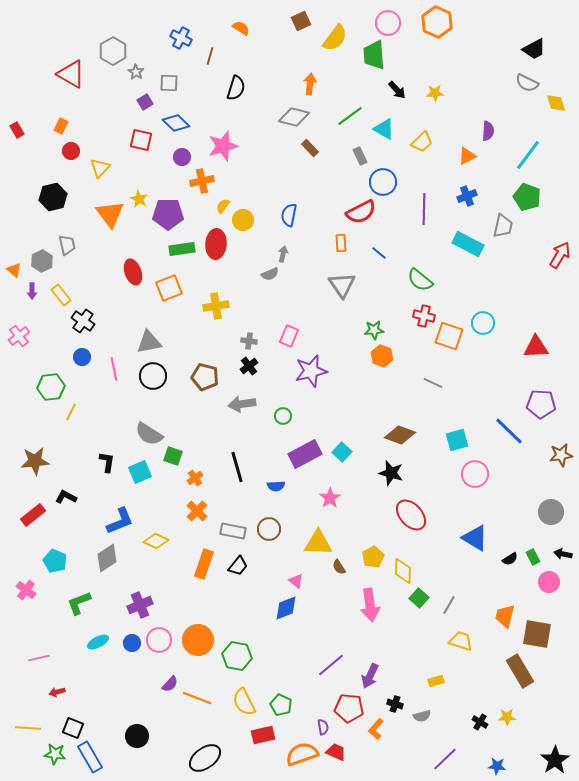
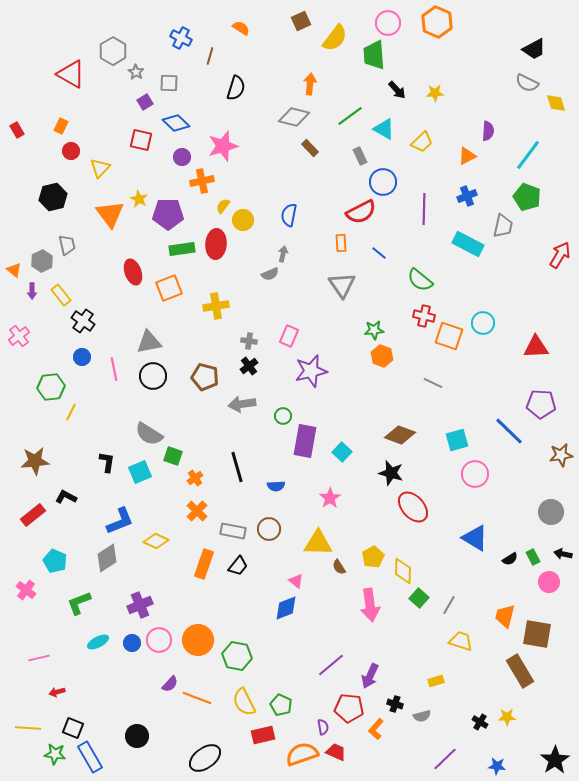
purple rectangle at (305, 454): moved 13 px up; rotated 52 degrees counterclockwise
red ellipse at (411, 515): moved 2 px right, 8 px up
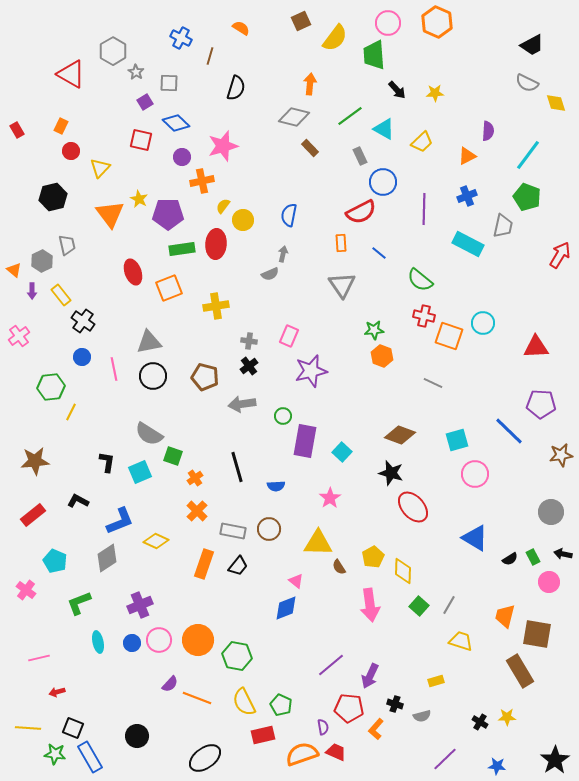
black trapezoid at (534, 49): moved 2 px left, 4 px up
black L-shape at (66, 497): moved 12 px right, 4 px down
green square at (419, 598): moved 8 px down
cyan ellipse at (98, 642): rotated 75 degrees counterclockwise
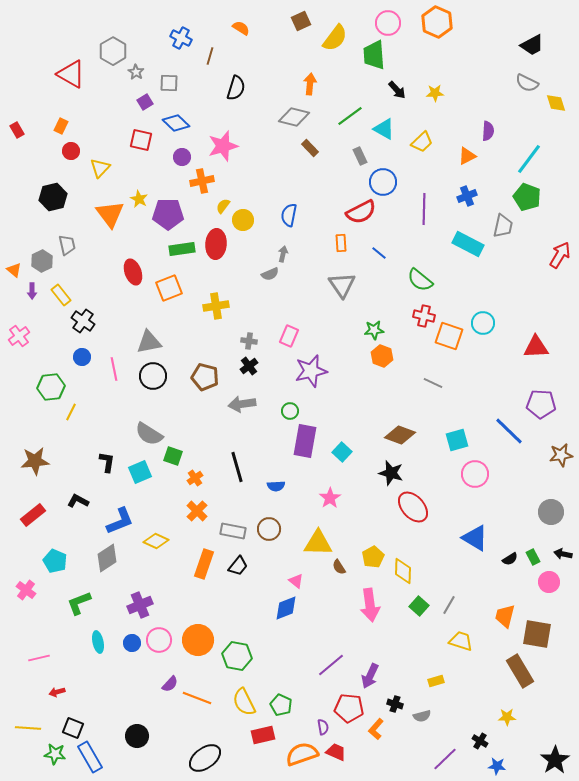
cyan line at (528, 155): moved 1 px right, 4 px down
green circle at (283, 416): moved 7 px right, 5 px up
black cross at (480, 722): moved 19 px down
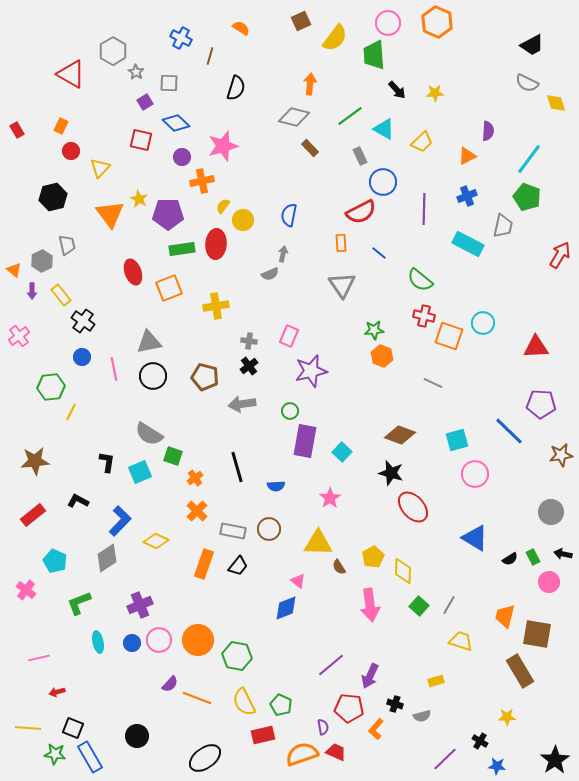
blue L-shape at (120, 521): rotated 24 degrees counterclockwise
pink triangle at (296, 581): moved 2 px right
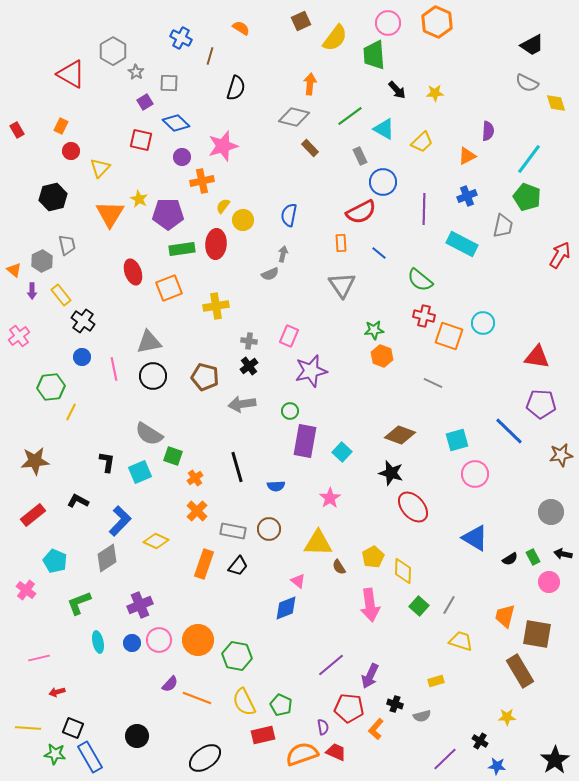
orange triangle at (110, 214): rotated 8 degrees clockwise
cyan rectangle at (468, 244): moved 6 px left
red triangle at (536, 347): moved 1 px right, 10 px down; rotated 12 degrees clockwise
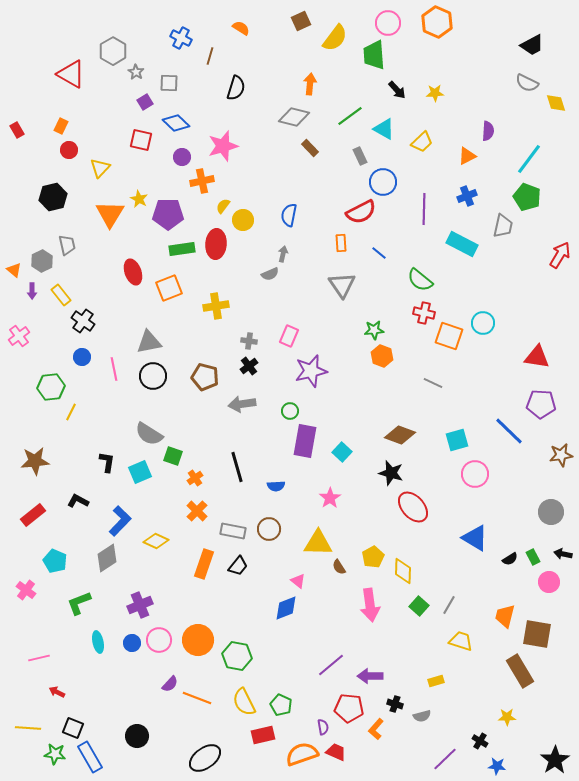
red circle at (71, 151): moved 2 px left, 1 px up
red cross at (424, 316): moved 3 px up
purple arrow at (370, 676): rotated 65 degrees clockwise
red arrow at (57, 692): rotated 42 degrees clockwise
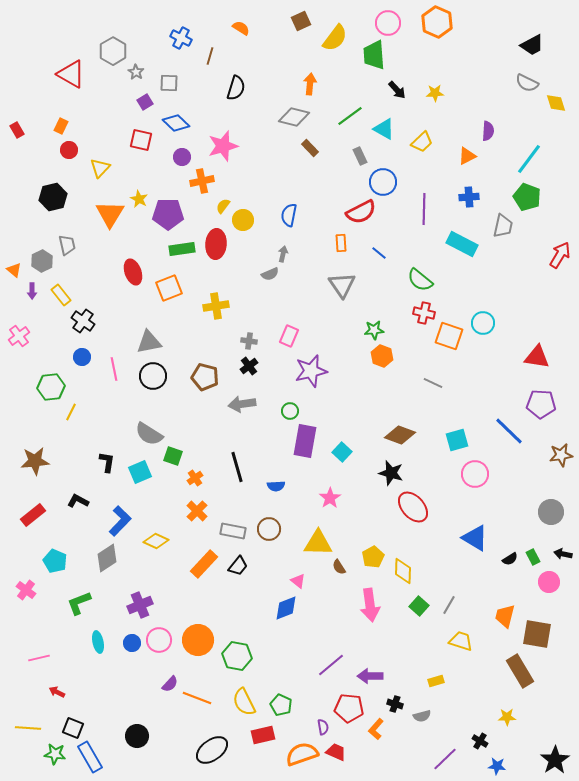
blue cross at (467, 196): moved 2 px right, 1 px down; rotated 18 degrees clockwise
orange rectangle at (204, 564): rotated 24 degrees clockwise
black ellipse at (205, 758): moved 7 px right, 8 px up
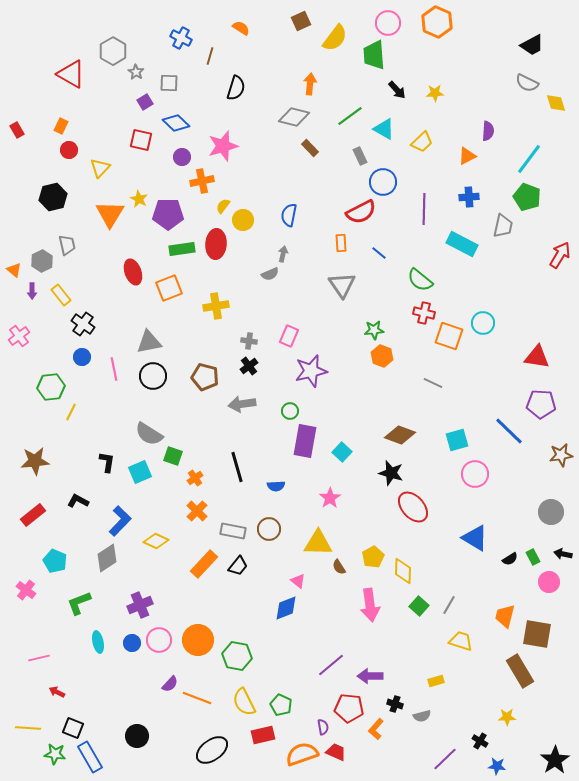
black cross at (83, 321): moved 3 px down
